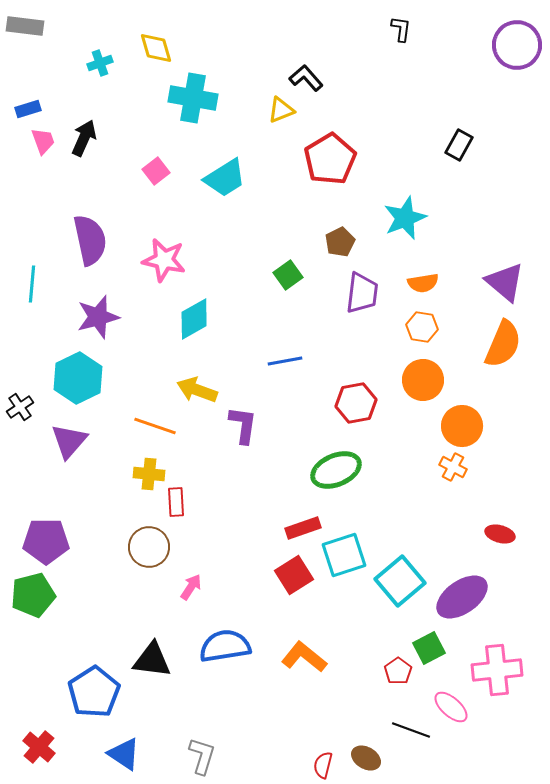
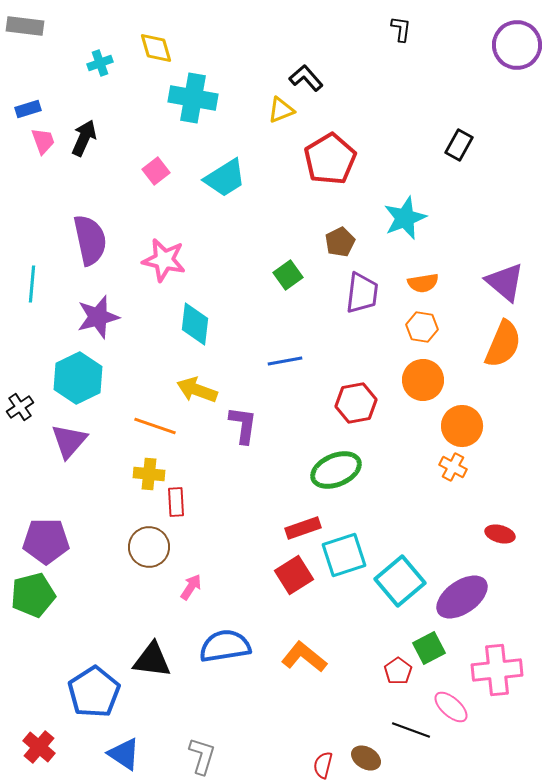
cyan diamond at (194, 319): moved 1 px right, 5 px down; rotated 54 degrees counterclockwise
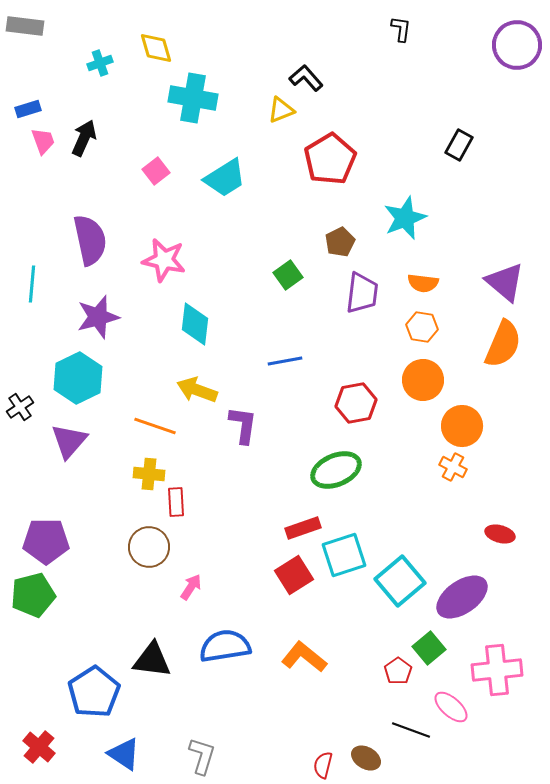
orange semicircle at (423, 283): rotated 16 degrees clockwise
green square at (429, 648): rotated 12 degrees counterclockwise
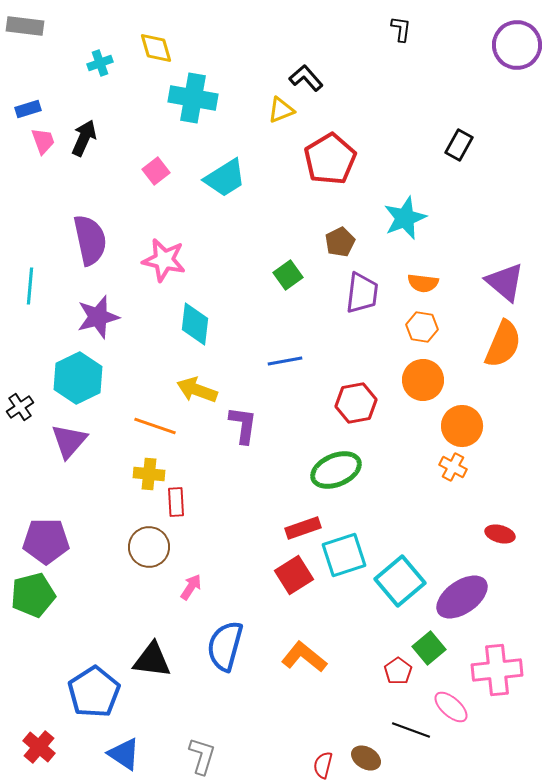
cyan line at (32, 284): moved 2 px left, 2 px down
blue semicircle at (225, 646): rotated 66 degrees counterclockwise
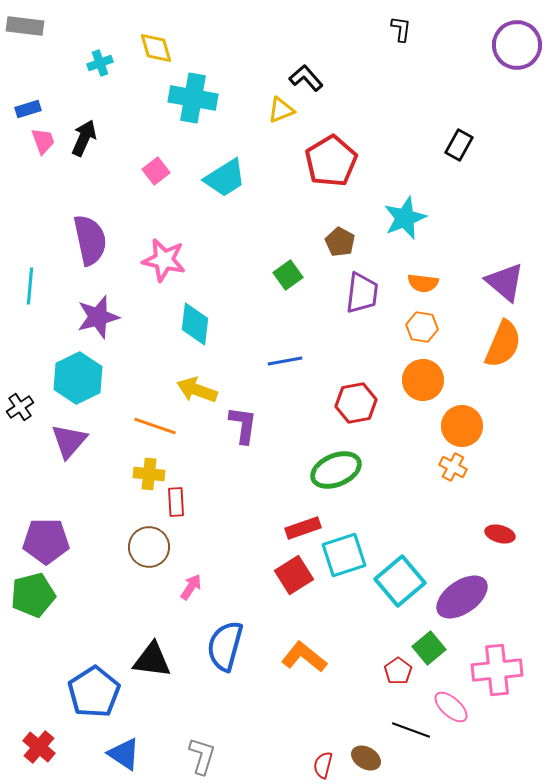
red pentagon at (330, 159): moved 1 px right, 2 px down
brown pentagon at (340, 242): rotated 16 degrees counterclockwise
